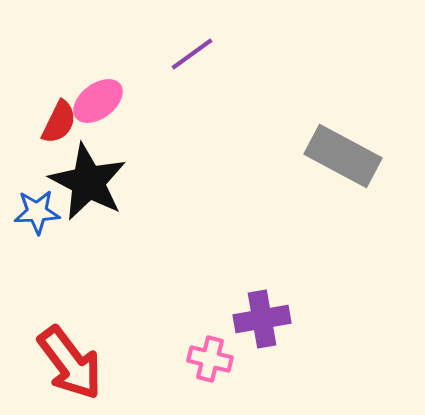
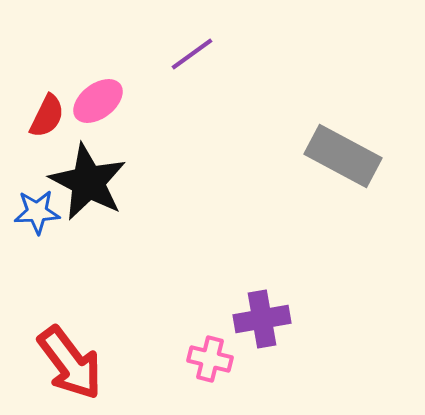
red semicircle: moved 12 px left, 6 px up
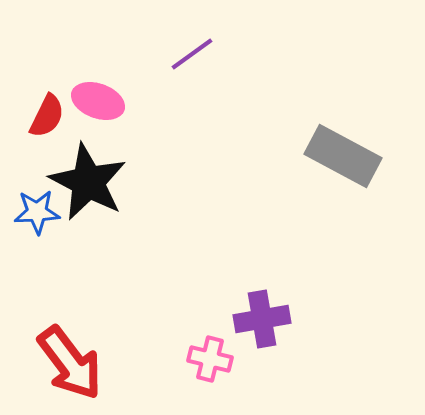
pink ellipse: rotated 57 degrees clockwise
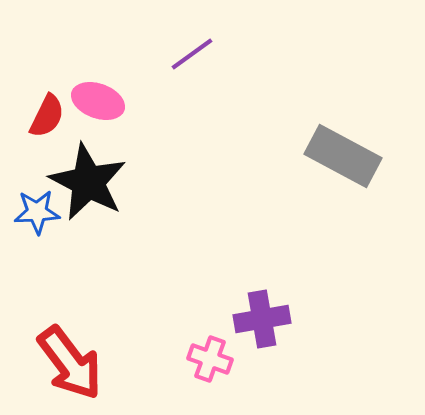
pink cross: rotated 6 degrees clockwise
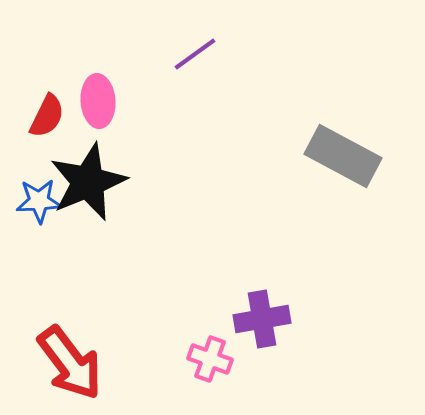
purple line: moved 3 px right
pink ellipse: rotated 66 degrees clockwise
black star: rotated 22 degrees clockwise
blue star: moved 2 px right, 11 px up
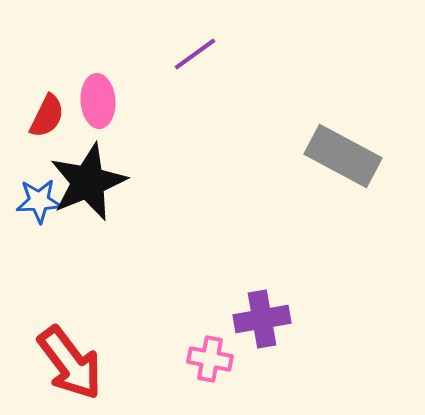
pink cross: rotated 9 degrees counterclockwise
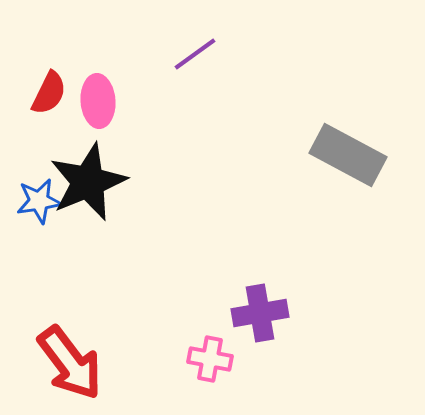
red semicircle: moved 2 px right, 23 px up
gray rectangle: moved 5 px right, 1 px up
blue star: rotated 6 degrees counterclockwise
purple cross: moved 2 px left, 6 px up
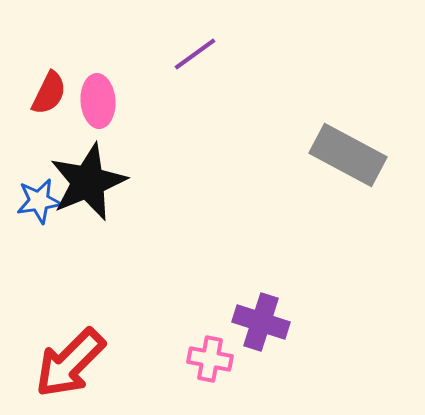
purple cross: moved 1 px right, 9 px down; rotated 28 degrees clockwise
red arrow: rotated 82 degrees clockwise
